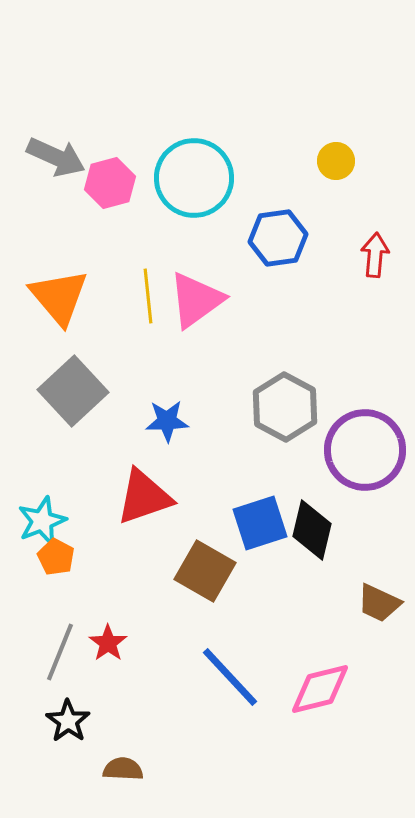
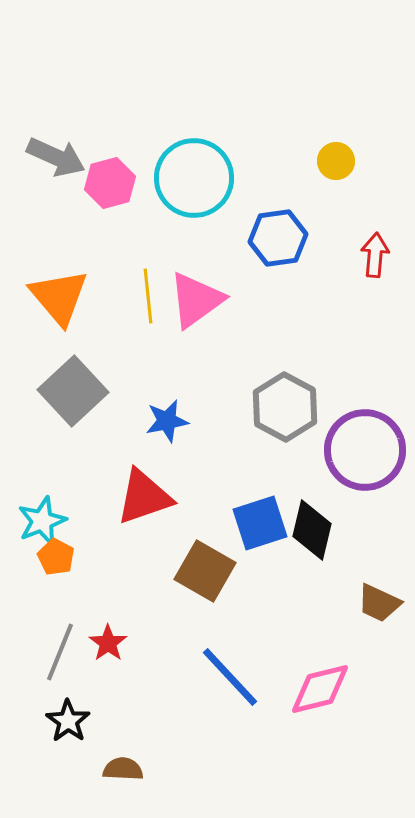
blue star: rotated 9 degrees counterclockwise
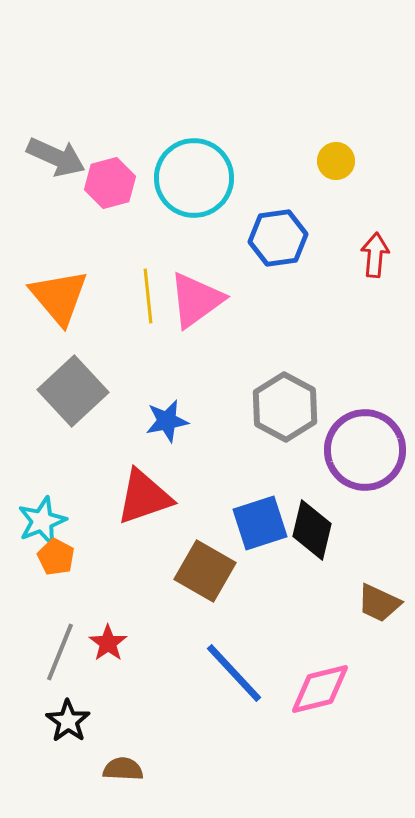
blue line: moved 4 px right, 4 px up
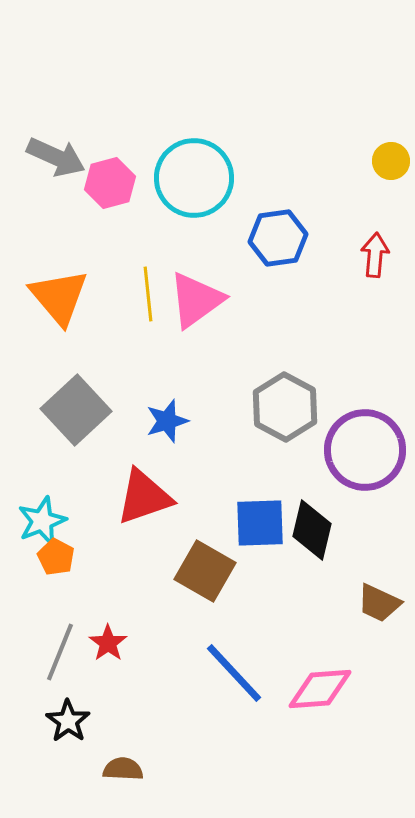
yellow circle: moved 55 px right
yellow line: moved 2 px up
gray square: moved 3 px right, 19 px down
blue star: rotated 6 degrees counterclockwise
blue square: rotated 16 degrees clockwise
pink diamond: rotated 10 degrees clockwise
